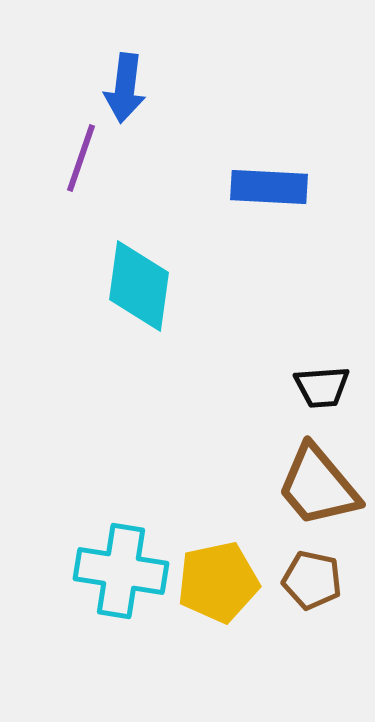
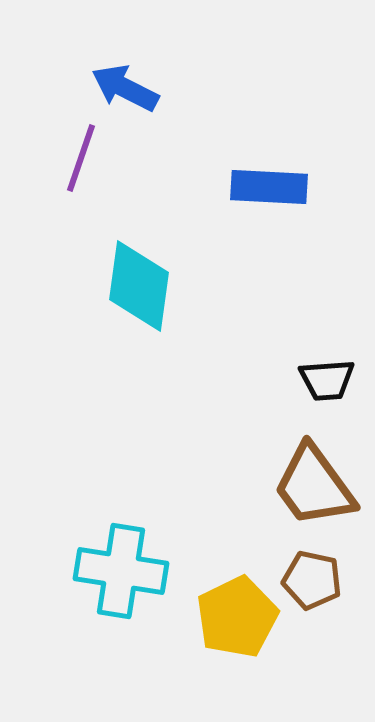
blue arrow: rotated 110 degrees clockwise
black trapezoid: moved 5 px right, 7 px up
brown trapezoid: moved 4 px left; rotated 4 degrees clockwise
yellow pentagon: moved 19 px right, 35 px down; rotated 14 degrees counterclockwise
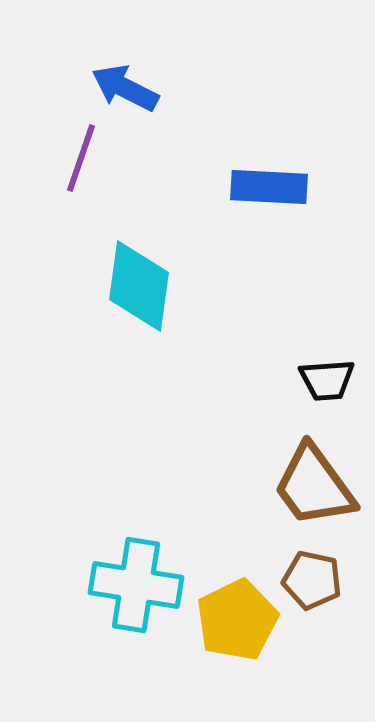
cyan cross: moved 15 px right, 14 px down
yellow pentagon: moved 3 px down
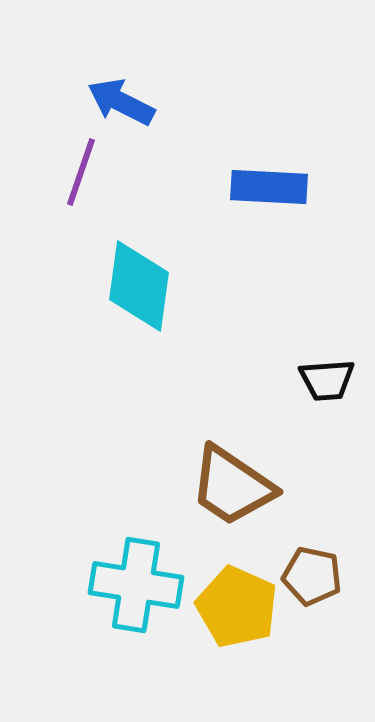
blue arrow: moved 4 px left, 14 px down
purple line: moved 14 px down
brown trapezoid: moved 82 px left; rotated 20 degrees counterclockwise
brown pentagon: moved 4 px up
yellow pentagon: moved 13 px up; rotated 22 degrees counterclockwise
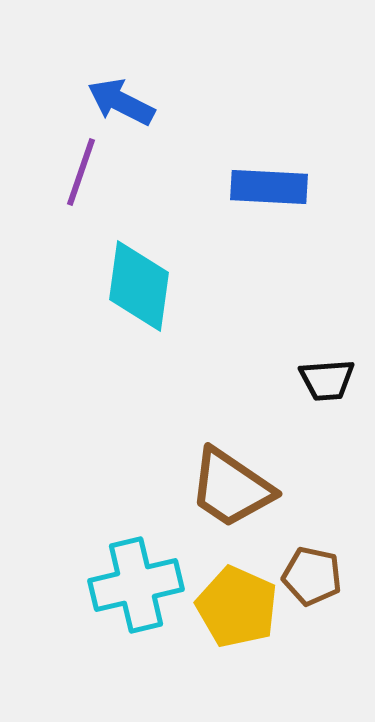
brown trapezoid: moved 1 px left, 2 px down
cyan cross: rotated 22 degrees counterclockwise
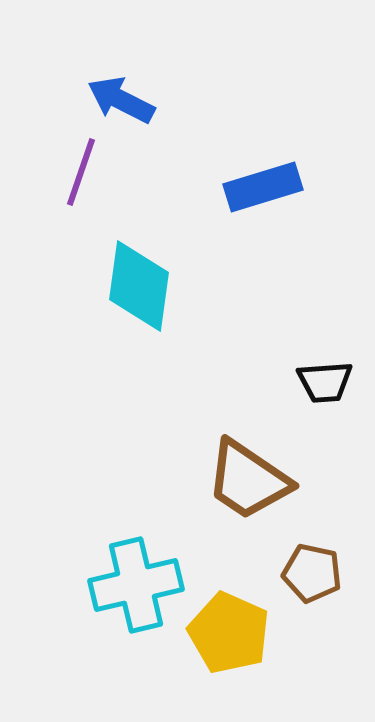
blue arrow: moved 2 px up
blue rectangle: moved 6 px left; rotated 20 degrees counterclockwise
black trapezoid: moved 2 px left, 2 px down
brown trapezoid: moved 17 px right, 8 px up
brown pentagon: moved 3 px up
yellow pentagon: moved 8 px left, 26 px down
